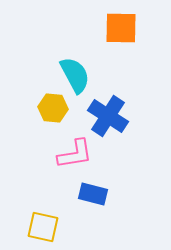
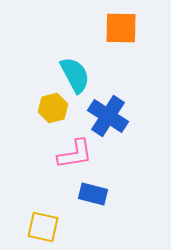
yellow hexagon: rotated 20 degrees counterclockwise
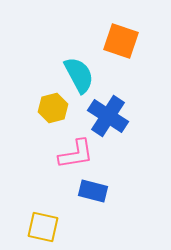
orange square: moved 13 px down; rotated 18 degrees clockwise
cyan semicircle: moved 4 px right
pink L-shape: moved 1 px right
blue rectangle: moved 3 px up
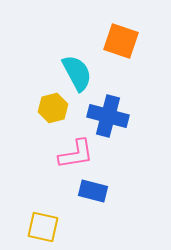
cyan semicircle: moved 2 px left, 2 px up
blue cross: rotated 18 degrees counterclockwise
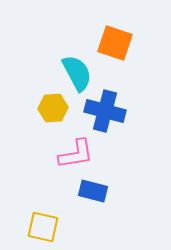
orange square: moved 6 px left, 2 px down
yellow hexagon: rotated 12 degrees clockwise
blue cross: moved 3 px left, 5 px up
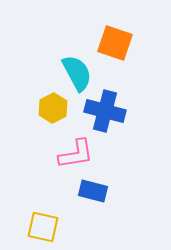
yellow hexagon: rotated 24 degrees counterclockwise
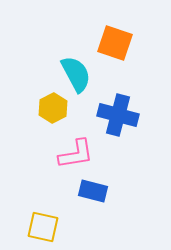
cyan semicircle: moved 1 px left, 1 px down
blue cross: moved 13 px right, 4 px down
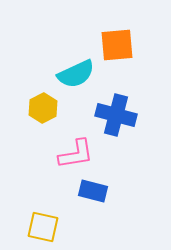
orange square: moved 2 px right, 2 px down; rotated 24 degrees counterclockwise
cyan semicircle: rotated 93 degrees clockwise
yellow hexagon: moved 10 px left
blue cross: moved 2 px left
